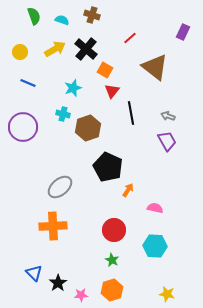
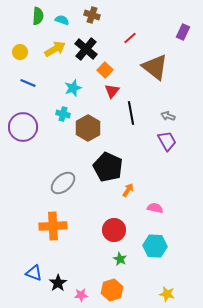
green semicircle: moved 4 px right; rotated 24 degrees clockwise
orange square: rotated 14 degrees clockwise
brown hexagon: rotated 10 degrees counterclockwise
gray ellipse: moved 3 px right, 4 px up
green star: moved 8 px right, 1 px up
blue triangle: rotated 24 degrees counterclockwise
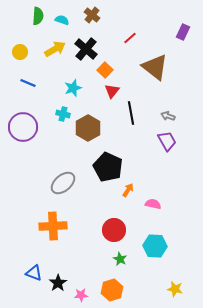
brown cross: rotated 21 degrees clockwise
pink semicircle: moved 2 px left, 4 px up
yellow star: moved 8 px right, 5 px up
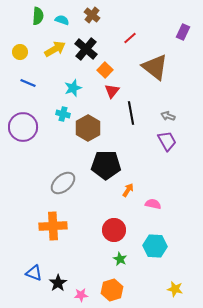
black pentagon: moved 2 px left, 2 px up; rotated 24 degrees counterclockwise
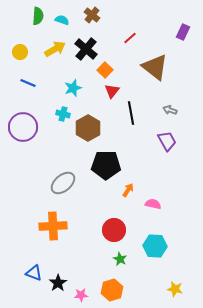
gray arrow: moved 2 px right, 6 px up
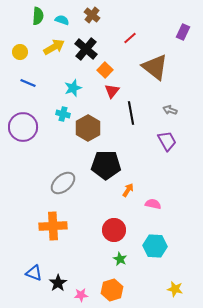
yellow arrow: moved 1 px left, 2 px up
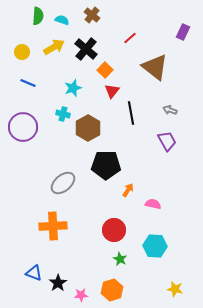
yellow circle: moved 2 px right
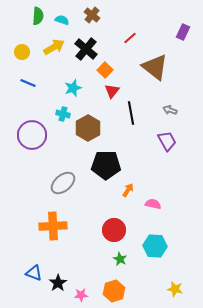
purple circle: moved 9 px right, 8 px down
orange hexagon: moved 2 px right, 1 px down
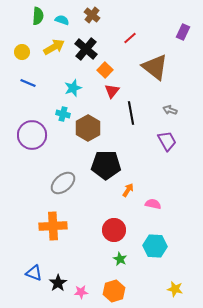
pink star: moved 3 px up
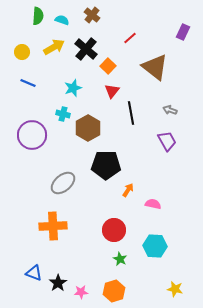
orange square: moved 3 px right, 4 px up
